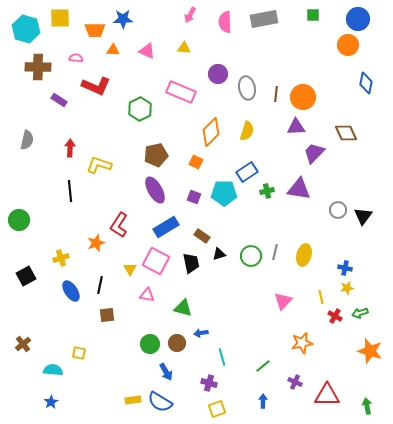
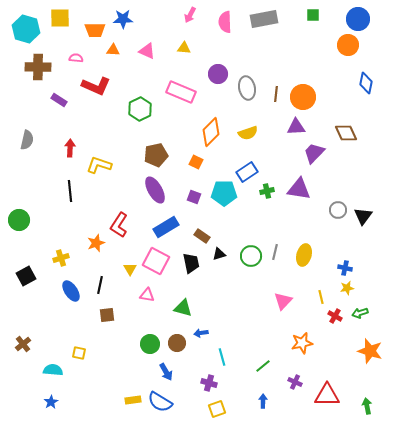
yellow semicircle at (247, 131): moved 1 px right, 2 px down; rotated 54 degrees clockwise
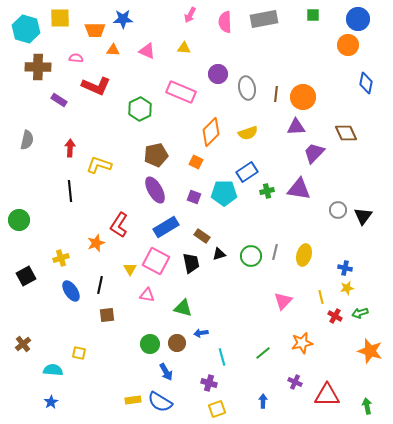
green line at (263, 366): moved 13 px up
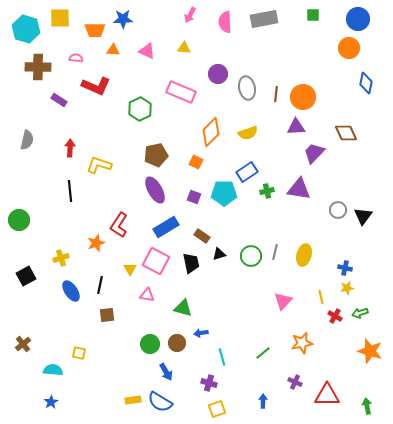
orange circle at (348, 45): moved 1 px right, 3 px down
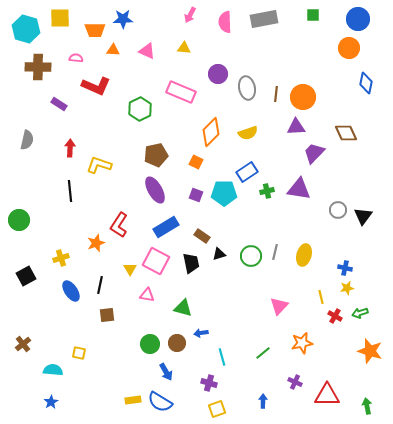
purple rectangle at (59, 100): moved 4 px down
purple square at (194, 197): moved 2 px right, 2 px up
pink triangle at (283, 301): moved 4 px left, 5 px down
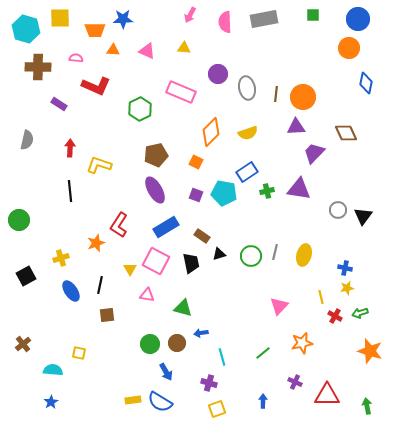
cyan pentagon at (224, 193): rotated 10 degrees clockwise
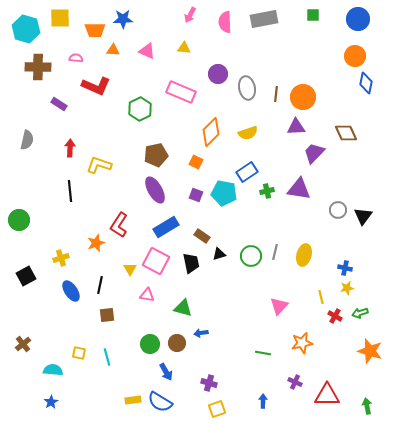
orange circle at (349, 48): moved 6 px right, 8 px down
green line at (263, 353): rotated 49 degrees clockwise
cyan line at (222, 357): moved 115 px left
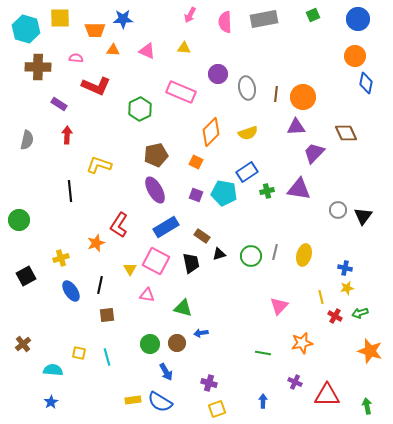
green square at (313, 15): rotated 24 degrees counterclockwise
red arrow at (70, 148): moved 3 px left, 13 px up
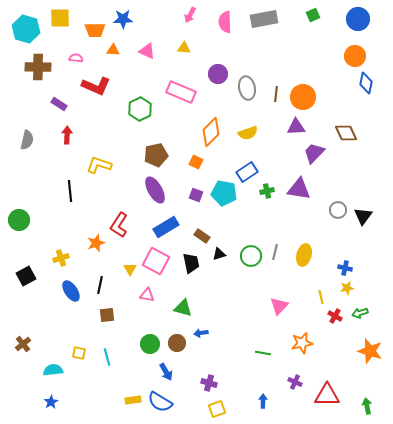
cyan semicircle at (53, 370): rotated 12 degrees counterclockwise
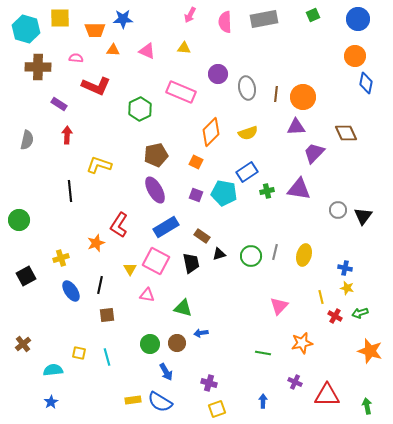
yellow star at (347, 288): rotated 24 degrees clockwise
